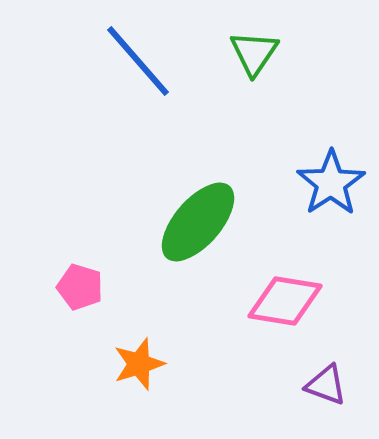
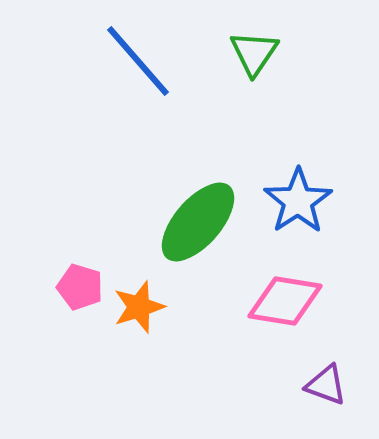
blue star: moved 33 px left, 18 px down
orange star: moved 57 px up
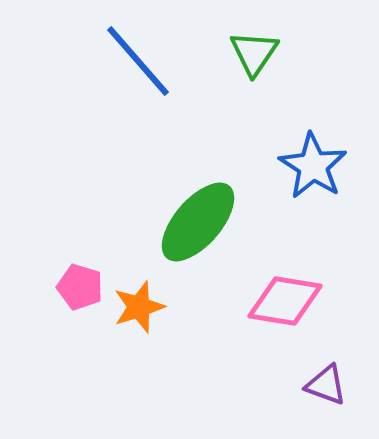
blue star: moved 15 px right, 35 px up; rotated 6 degrees counterclockwise
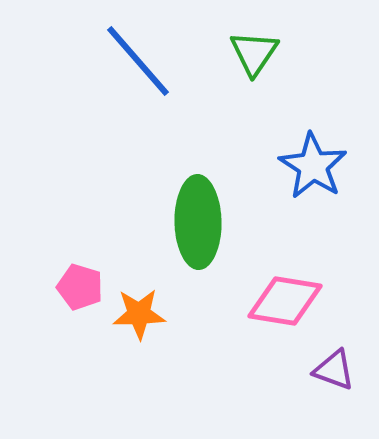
green ellipse: rotated 42 degrees counterclockwise
orange star: moved 7 px down; rotated 16 degrees clockwise
purple triangle: moved 8 px right, 15 px up
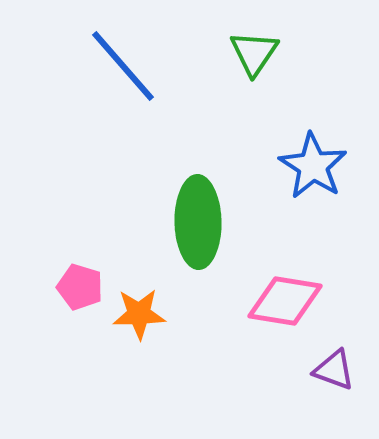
blue line: moved 15 px left, 5 px down
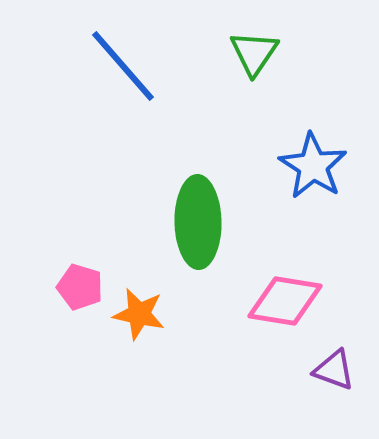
orange star: rotated 14 degrees clockwise
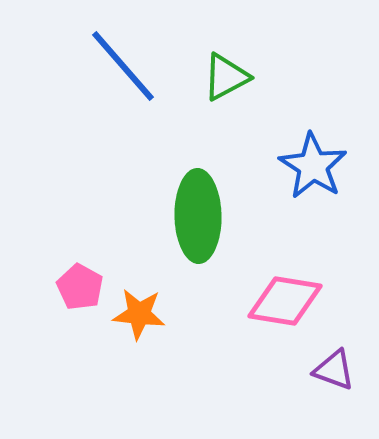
green triangle: moved 28 px left, 24 px down; rotated 28 degrees clockwise
green ellipse: moved 6 px up
pink pentagon: rotated 12 degrees clockwise
orange star: rotated 6 degrees counterclockwise
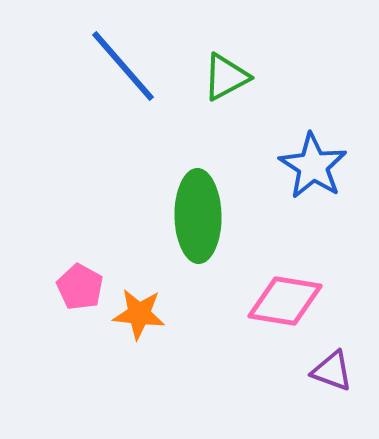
purple triangle: moved 2 px left, 1 px down
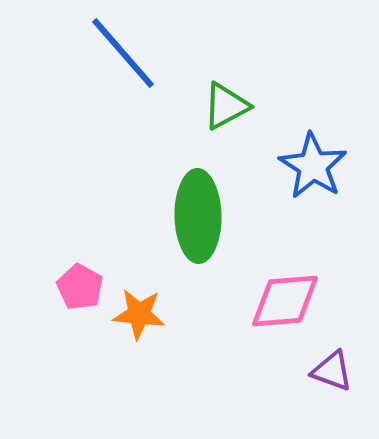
blue line: moved 13 px up
green triangle: moved 29 px down
pink diamond: rotated 14 degrees counterclockwise
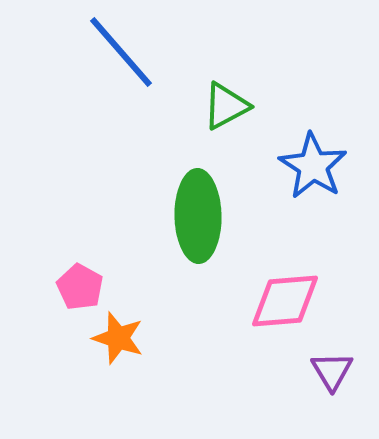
blue line: moved 2 px left, 1 px up
orange star: moved 21 px left, 24 px down; rotated 12 degrees clockwise
purple triangle: rotated 39 degrees clockwise
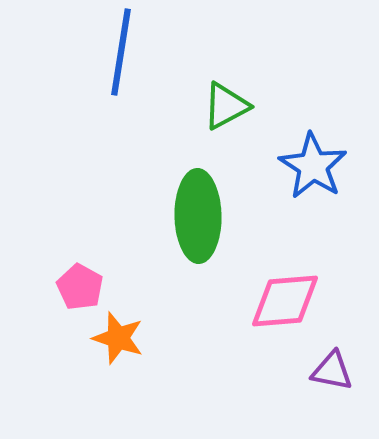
blue line: rotated 50 degrees clockwise
purple triangle: rotated 48 degrees counterclockwise
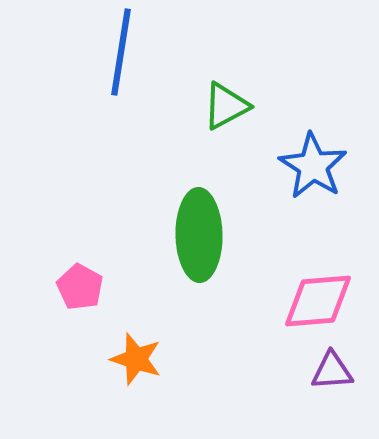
green ellipse: moved 1 px right, 19 px down
pink diamond: moved 33 px right
orange star: moved 18 px right, 21 px down
purple triangle: rotated 15 degrees counterclockwise
